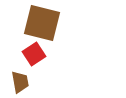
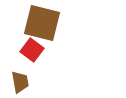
red square: moved 2 px left, 4 px up; rotated 20 degrees counterclockwise
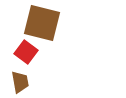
red square: moved 6 px left, 2 px down
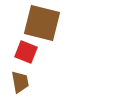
red square: rotated 15 degrees counterclockwise
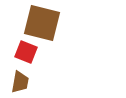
brown trapezoid: rotated 20 degrees clockwise
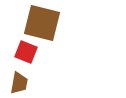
brown trapezoid: moved 1 px left, 1 px down
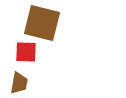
red square: rotated 20 degrees counterclockwise
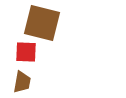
brown trapezoid: moved 3 px right, 1 px up
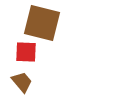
brown trapezoid: rotated 50 degrees counterclockwise
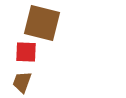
brown trapezoid: rotated 120 degrees counterclockwise
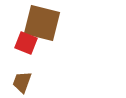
red square: moved 9 px up; rotated 20 degrees clockwise
